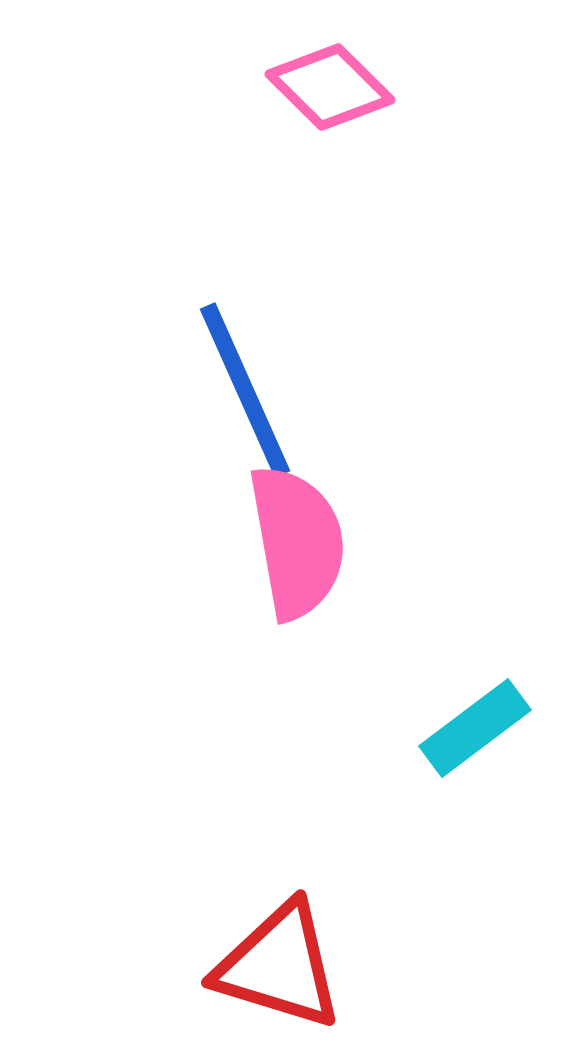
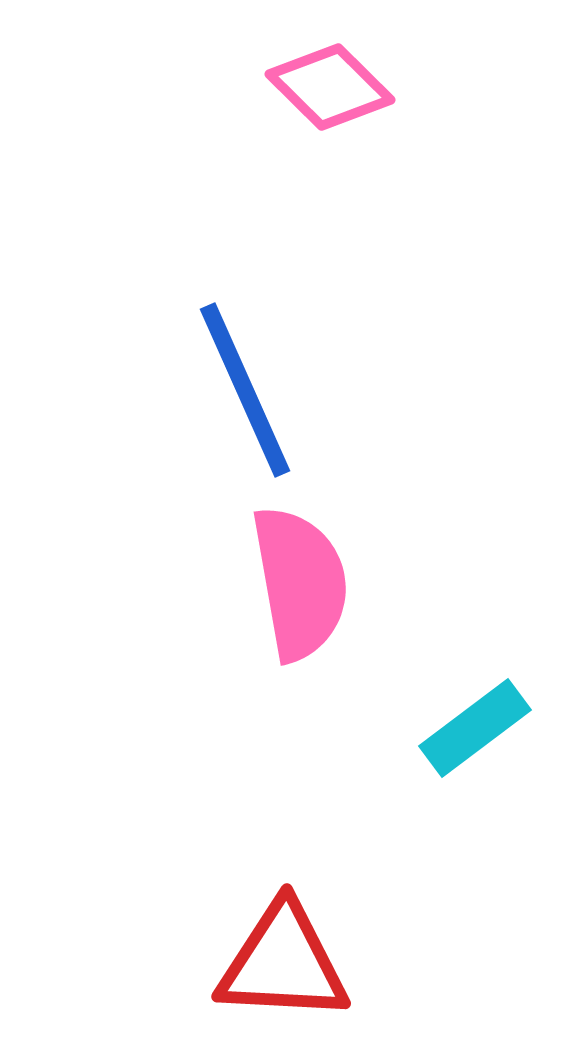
pink semicircle: moved 3 px right, 41 px down
red triangle: moved 4 px right, 3 px up; rotated 14 degrees counterclockwise
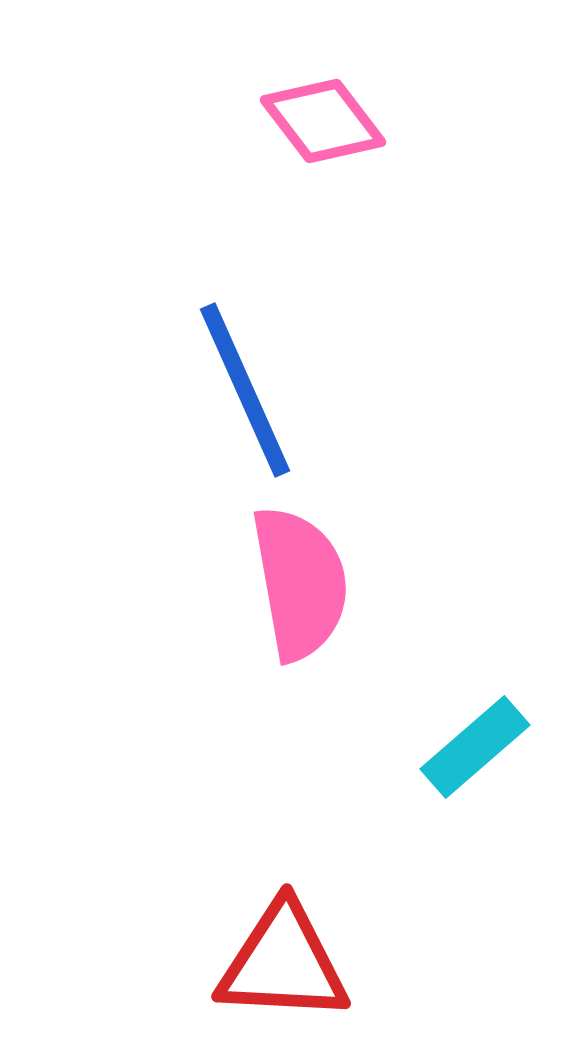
pink diamond: moved 7 px left, 34 px down; rotated 8 degrees clockwise
cyan rectangle: moved 19 px down; rotated 4 degrees counterclockwise
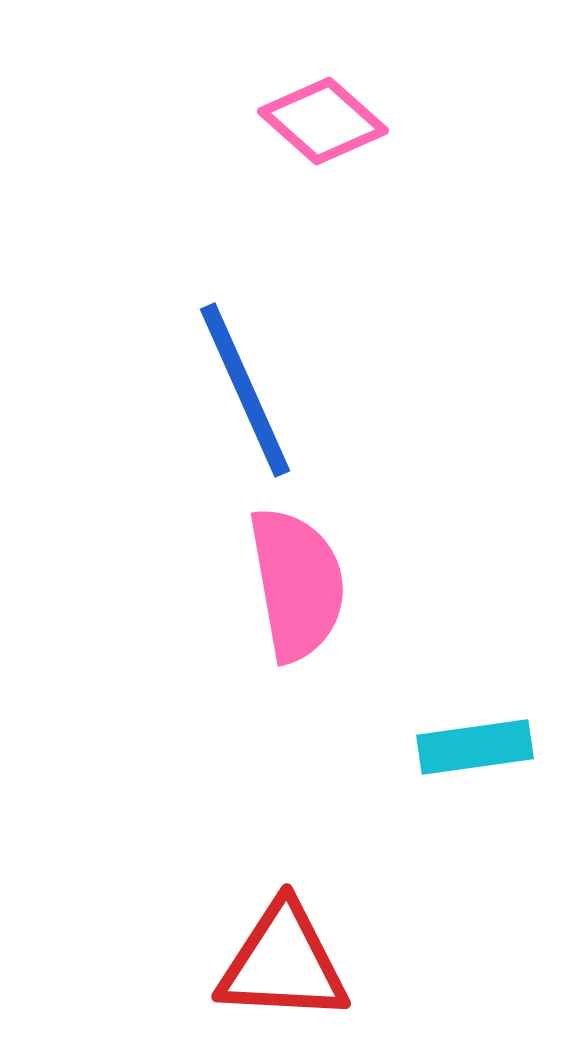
pink diamond: rotated 11 degrees counterclockwise
pink semicircle: moved 3 px left, 1 px down
cyan rectangle: rotated 33 degrees clockwise
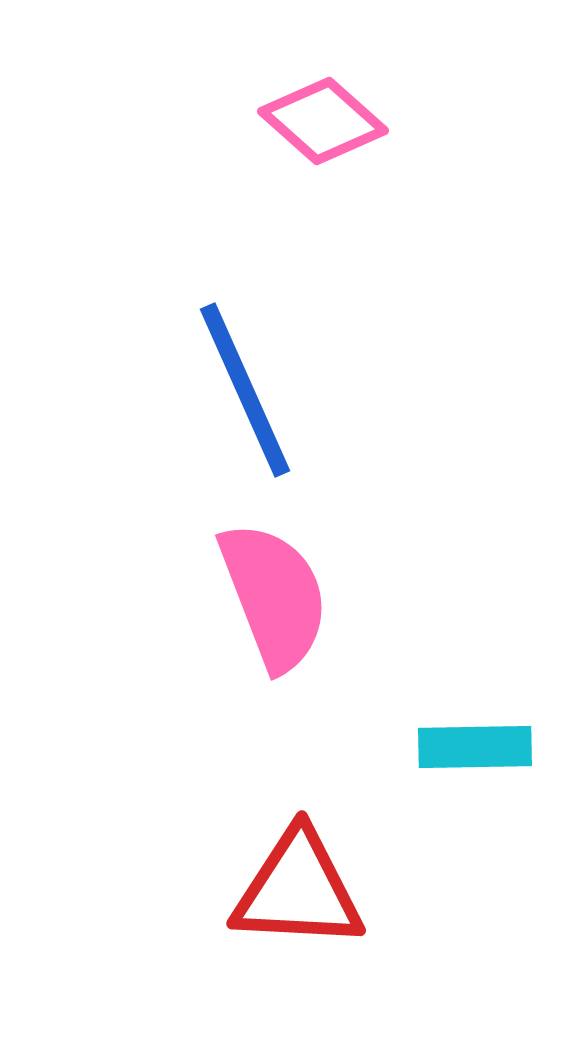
pink semicircle: moved 23 px left, 12 px down; rotated 11 degrees counterclockwise
cyan rectangle: rotated 7 degrees clockwise
red triangle: moved 15 px right, 73 px up
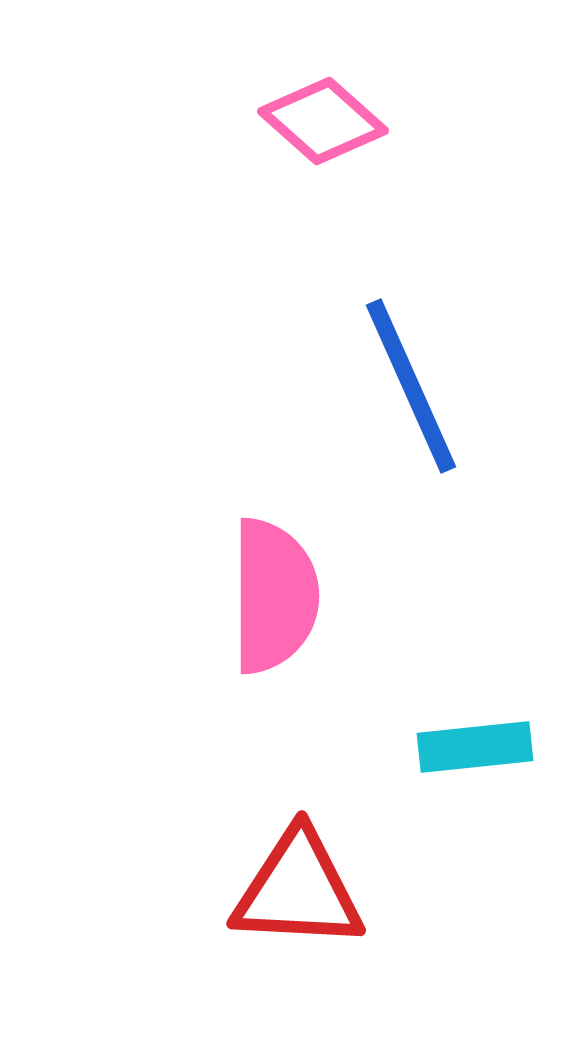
blue line: moved 166 px right, 4 px up
pink semicircle: rotated 21 degrees clockwise
cyan rectangle: rotated 5 degrees counterclockwise
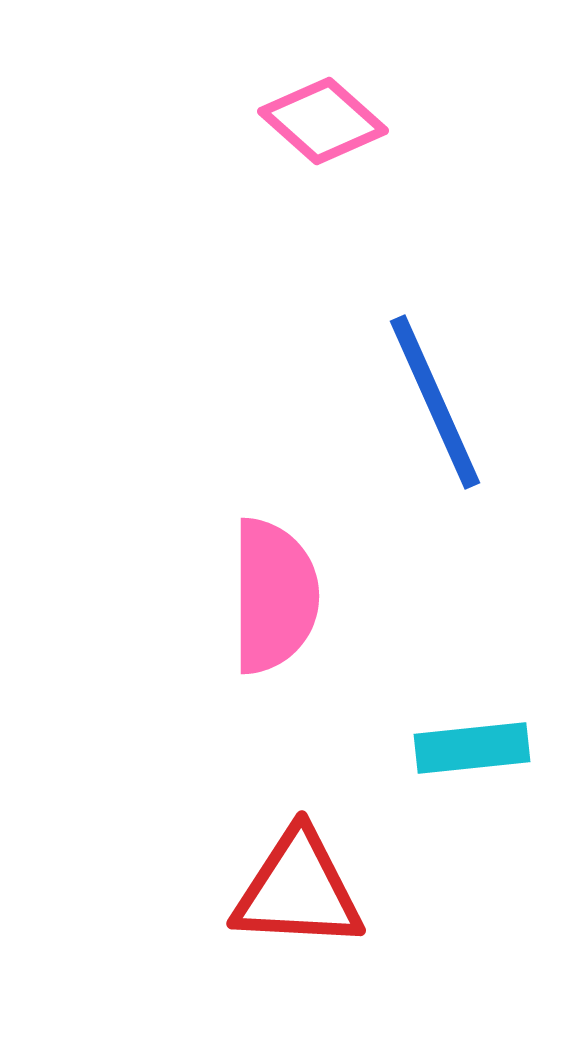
blue line: moved 24 px right, 16 px down
cyan rectangle: moved 3 px left, 1 px down
